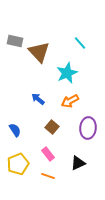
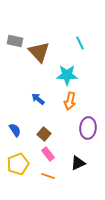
cyan line: rotated 16 degrees clockwise
cyan star: moved 2 px down; rotated 25 degrees clockwise
orange arrow: rotated 48 degrees counterclockwise
brown square: moved 8 px left, 7 px down
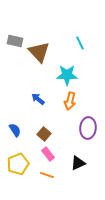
orange line: moved 1 px left, 1 px up
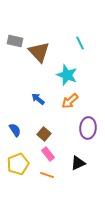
cyan star: rotated 20 degrees clockwise
orange arrow: rotated 36 degrees clockwise
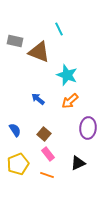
cyan line: moved 21 px left, 14 px up
brown triangle: rotated 25 degrees counterclockwise
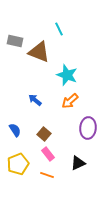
blue arrow: moved 3 px left, 1 px down
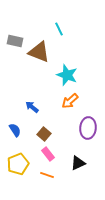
blue arrow: moved 3 px left, 7 px down
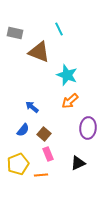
gray rectangle: moved 8 px up
blue semicircle: moved 8 px right; rotated 72 degrees clockwise
pink rectangle: rotated 16 degrees clockwise
orange line: moved 6 px left; rotated 24 degrees counterclockwise
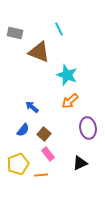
purple ellipse: rotated 15 degrees counterclockwise
pink rectangle: rotated 16 degrees counterclockwise
black triangle: moved 2 px right
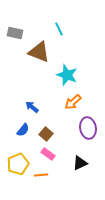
orange arrow: moved 3 px right, 1 px down
brown square: moved 2 px right
pink rectangle: rotated 16 degrees counterclockwise
